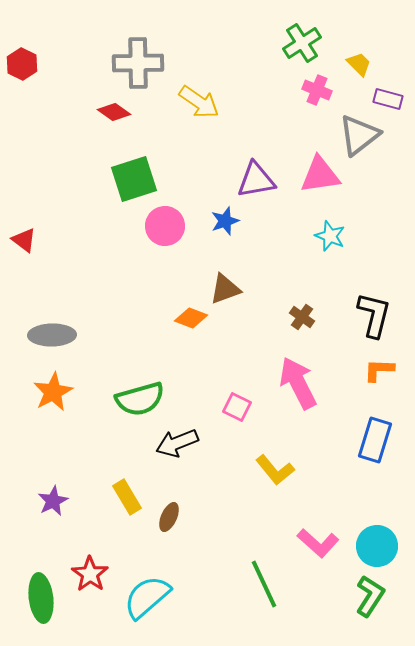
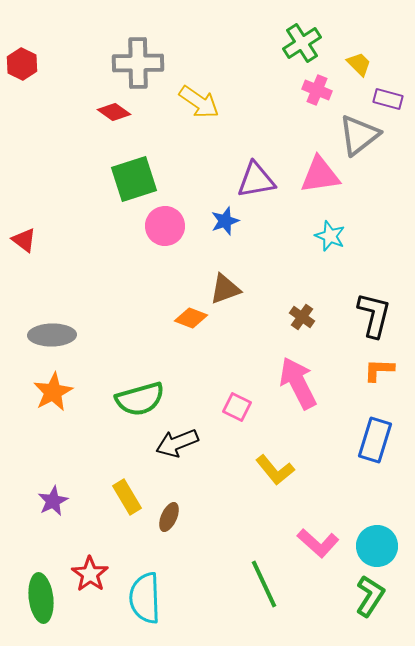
cyan semicircle: moved 2 px left, 1 px down; rotated 51 degrees counterclockwise
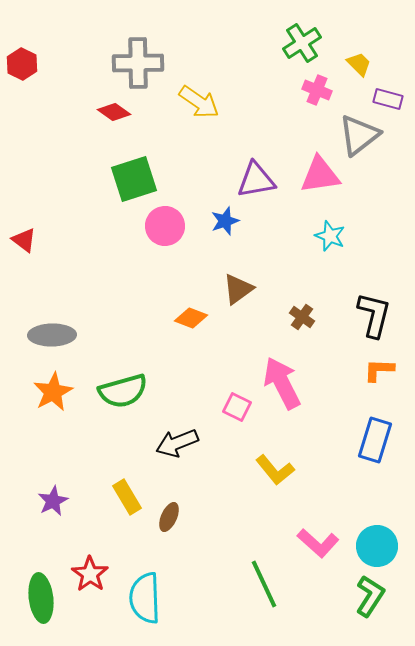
brown triangle: moved 13 px right; rotated 16 degrees counterclockwise
pink arrow: moved 16 px left
green semicircle: moved 17 px left, 8 px up
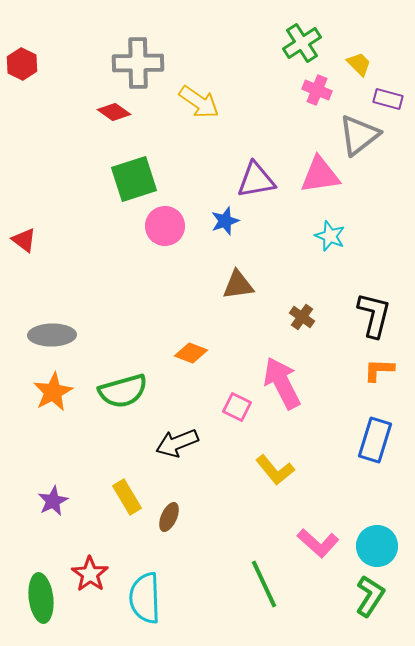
brown triangle: moved 4 px up; rotated 28 degrees clockwise
orange diamond: moved 35 px down
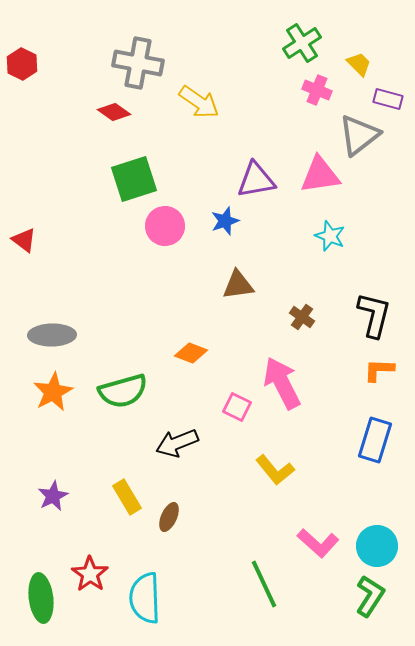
gray cross: rotated 12 degrees clockwise
purple star: moved 5 px up
